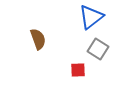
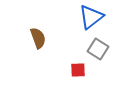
brown semicircle: moved 1 px up
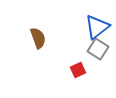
blue triangle: moved 6 px right, 10 px down
red square: rotated 21 degrees counterclockwise
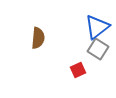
brown semicircle: rotated 25 degrees clockwise
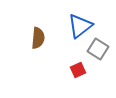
blue triangle: moved 17 px left, 1 px up
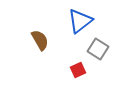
blue triangle: moved 5 px up
brown semicircle: moved 2 px right, 2 px down; rotated 35 degrees counterclockwise
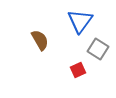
blue triangle: rotated 16 degrees counterclockwise
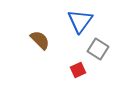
brown semicircle: rotated 15 degrees counterclockwise
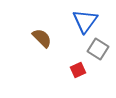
blue triangle: moved 5 px right
brown semicircle: moved 2 px right, 2 px up
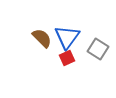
blue triangle: moved 18 px left, 16 px down
red square: moved 11 px left, 12 px up
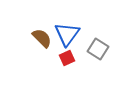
blue triangle: moved 3 px up
